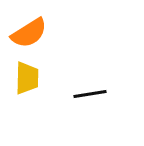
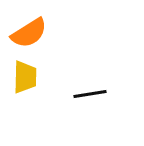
yellow trapezoid: moved 2 px left, 1 px up
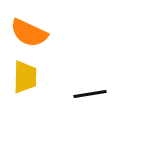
orange semicircle: rotated 57 degrees clockwise
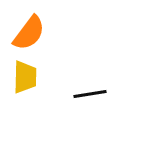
orange semicircle: rotated 78 degrees counterclockwise
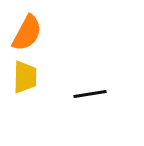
orange semicircle: moved 2 px left; rotated 9 degrees counterclockwise
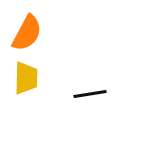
yellow trapezoid: moved 1 px right, 1 px down
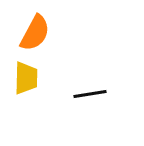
orange semicircle: moved 8 px right
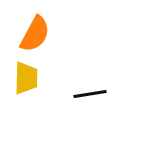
orange semicircle: moved 1 px down
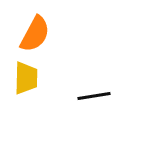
black line: moved 4 px right, 2 px down
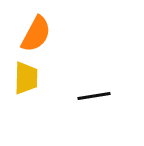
orange semicircle: moved 1 px right
